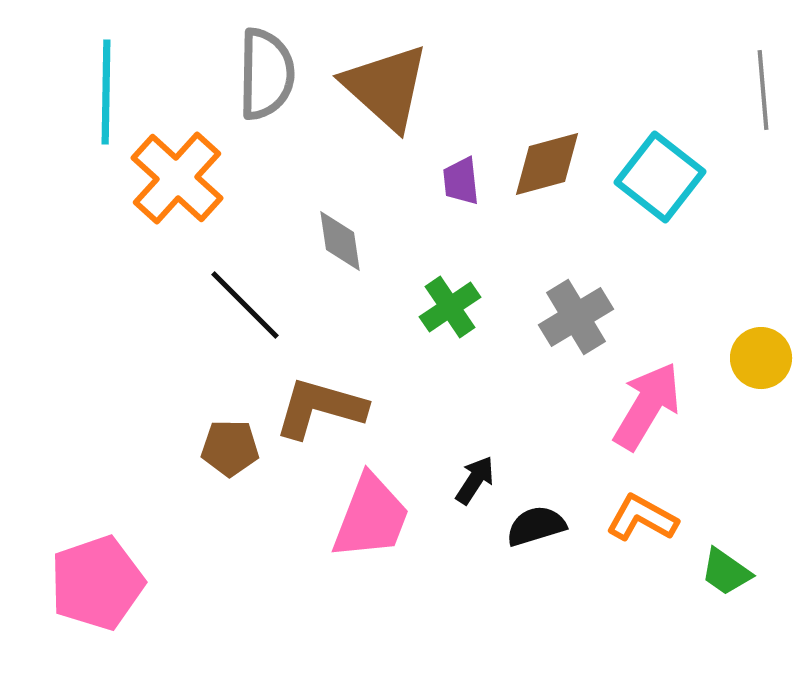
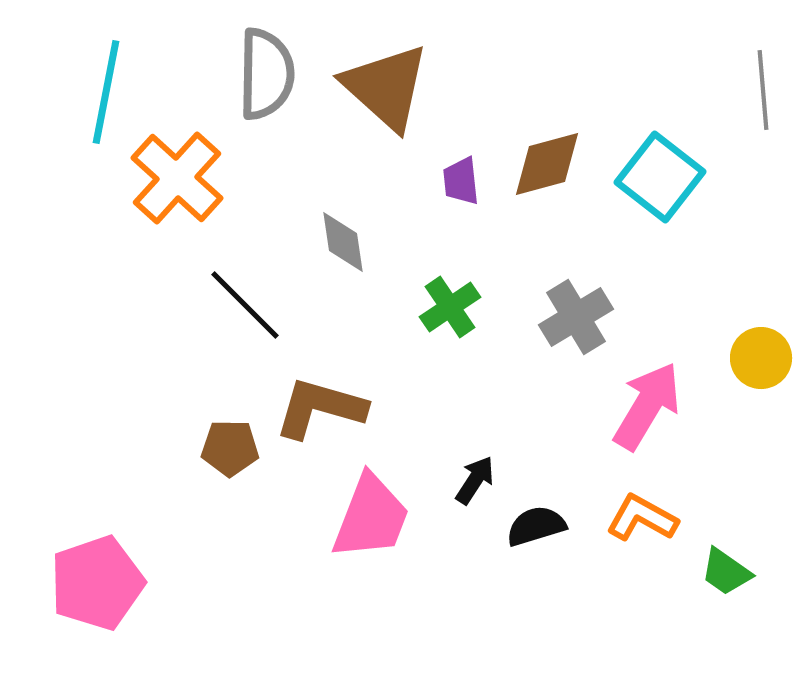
cyan line: rotated 10 degrees clockwise
gray diamond: moved 3 px right, 1 px down
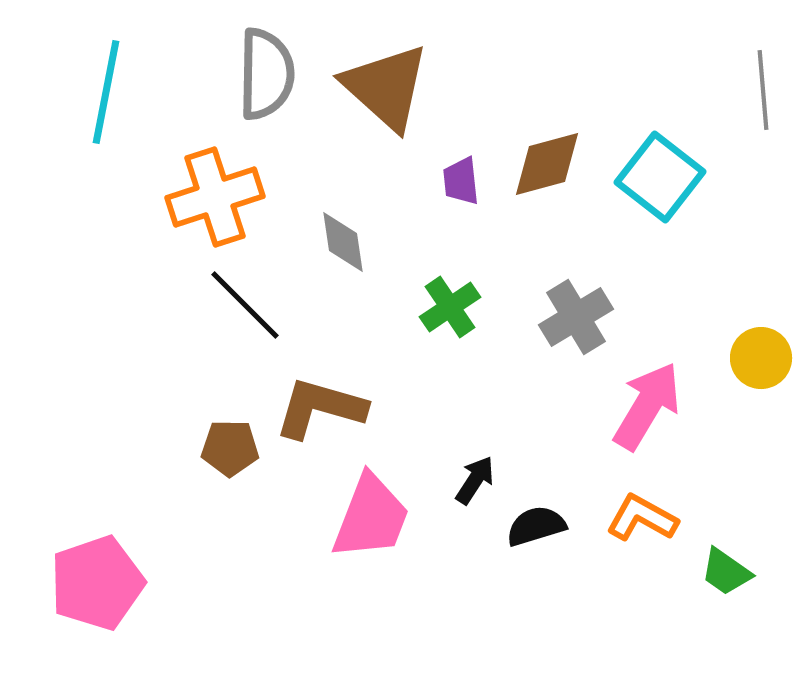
orange cross: moved 38 px right, 19 px down; rotated 30 degrees clockwise
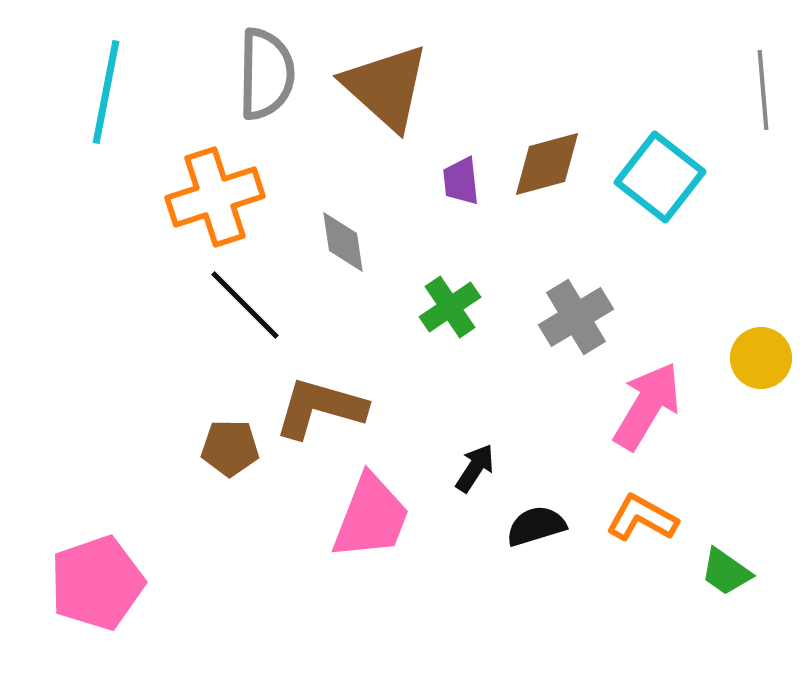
black arrow: moved 12 px up
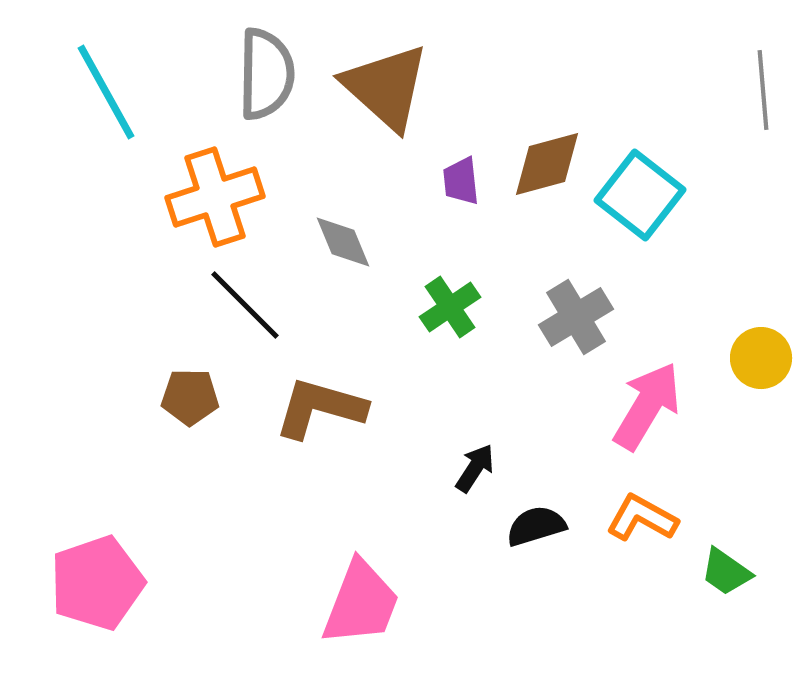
cyan line: rotated 40 degrees counterclockwise
cyan square: moved 20 px left, 18 px down
gray diamond: rotated 14 degrees counterclockwise
brown pentagon: moved 40 px left, 51 px up
pink trapezoid: moved 10 px left, 86 px down
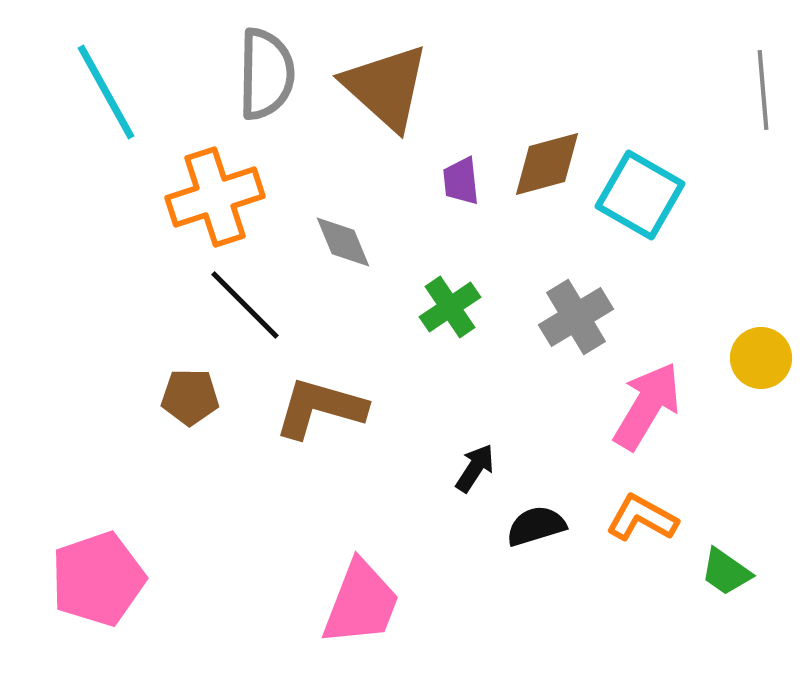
cyan square: rotated 8 degrees counterclockwise
pink pentagon: moved 1 px right, 4 px up
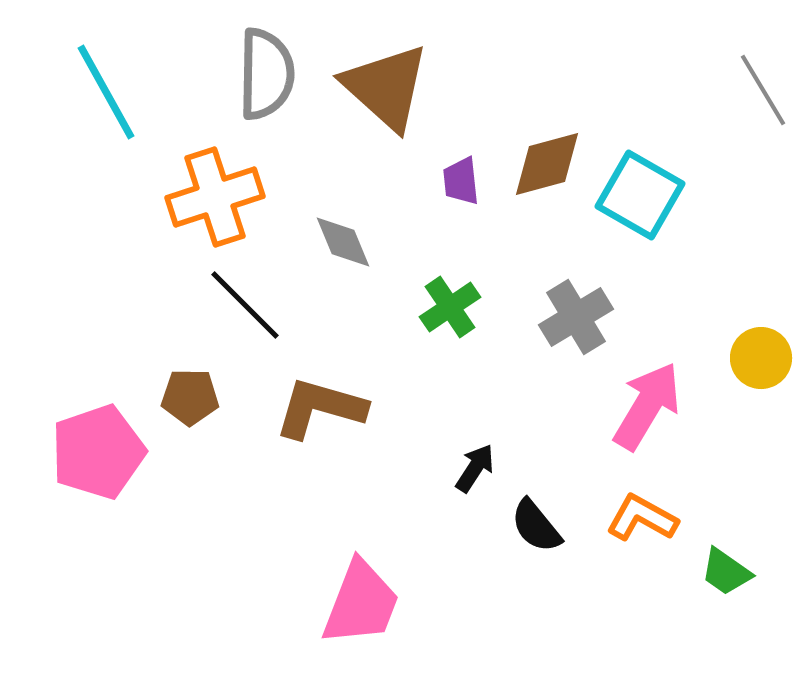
gray line: rotated 26 degrees counterclockwise
black semicircle: rotated 112 degrees counterclockwise
pink pentagon: moved 127 px up
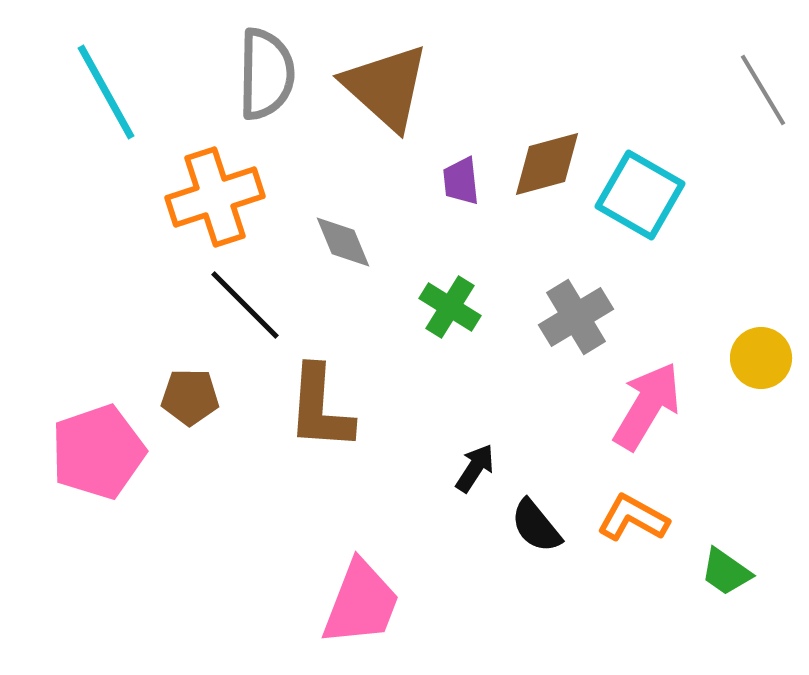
green cross: rotated 24 degrees counterclockwise
brown L-shape: rotated 102 degrees counterclockwise
orange L-shape: moved 9 px left
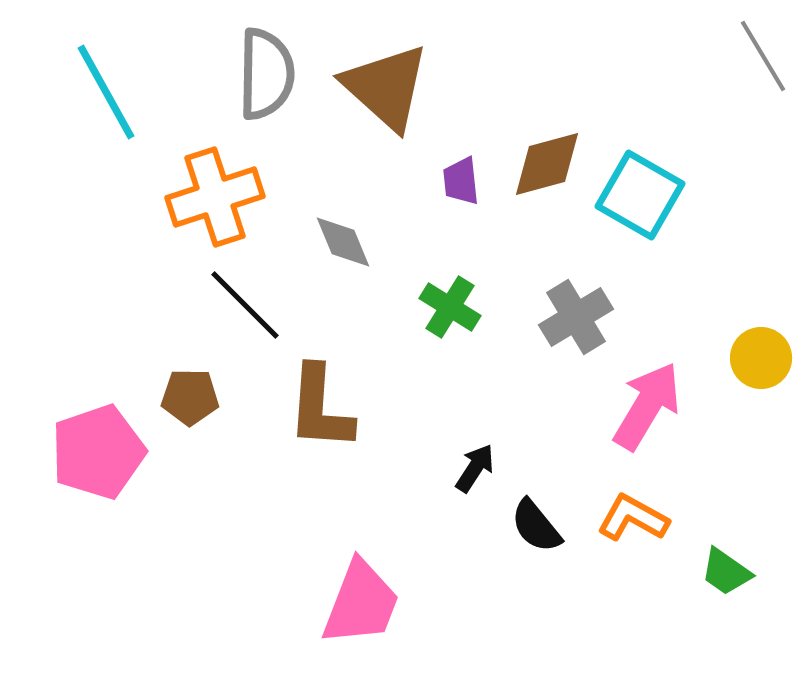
gray line: moved 34 px up
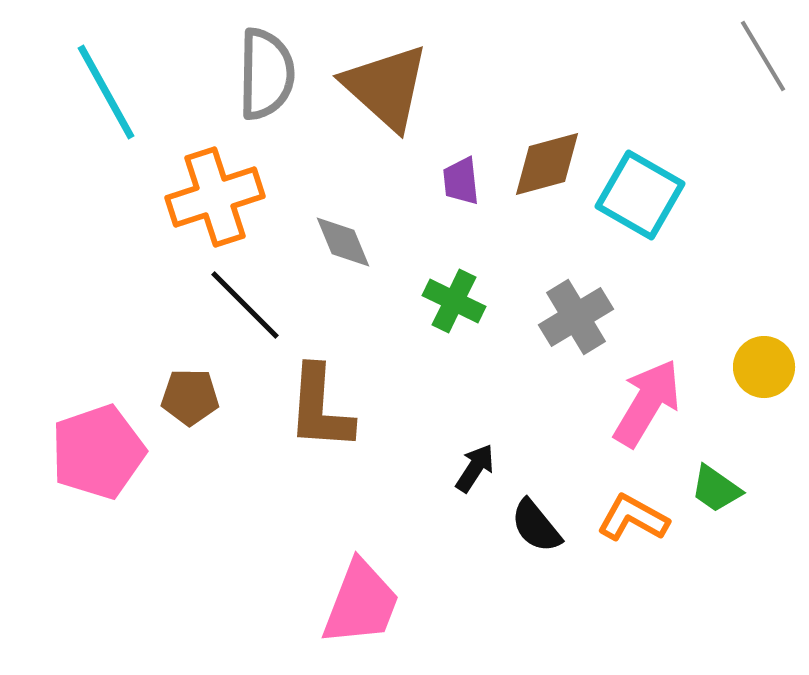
green cross: moved 4 px right, 6 px up; rotated 6 degrees counterclockwise
yellow circle: moved 3 px right, 9 px down
pink arrow: moved 3 px up
green trapezoid: moved 10 px left, 83 px up
